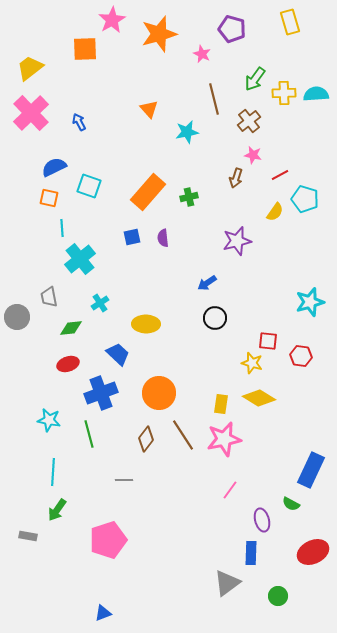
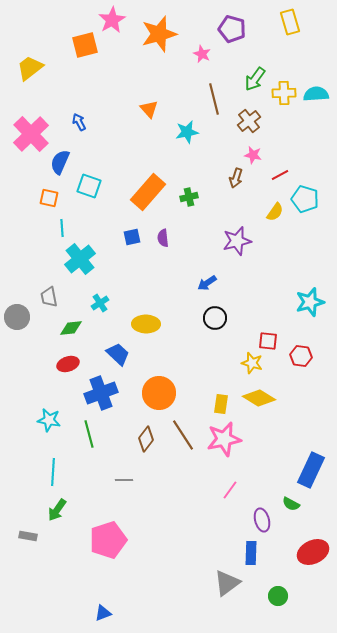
orange square at (85, 49): moved 4 px up; rotated 12 degrees counterclockwise
pink cross at (31, 113): moved 21 px down
blue semicircle at (54, 167): moved 6 px right, 5 px up; rotated 40 degrees counterclockwise
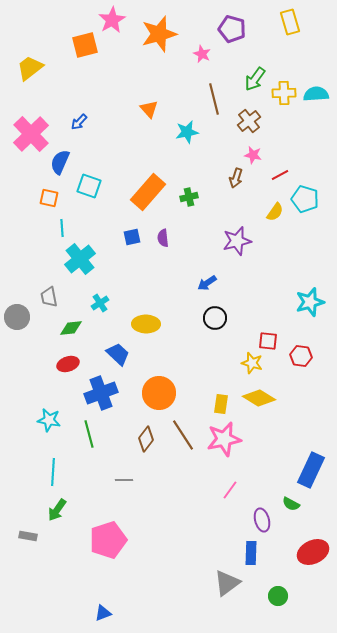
blue arrow at (79, 122): rotated 108 degrees counterclockwise
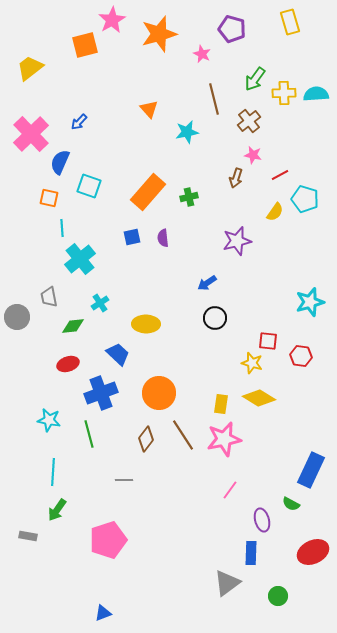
green diamond at (71, 328): moved 2 px right, 2 px up
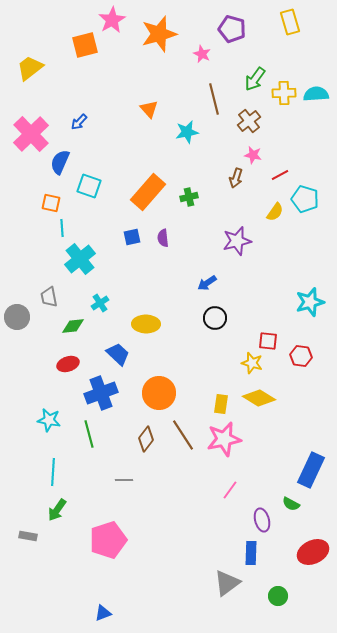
orange square at (49, 198): moved 2 px right, 5 px down
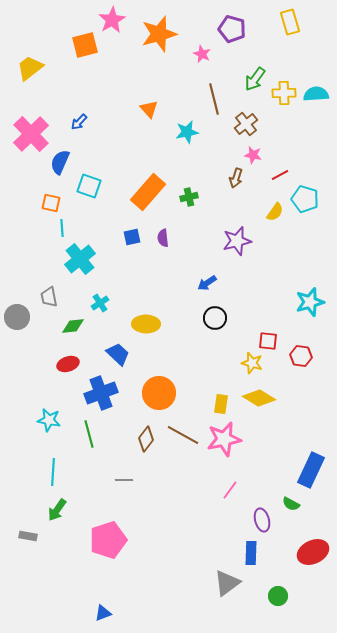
brown cross at (249, 121): moved 3 px left, 3 px down
brown line at (183, 435): rotated 28 degrees counterclockwise
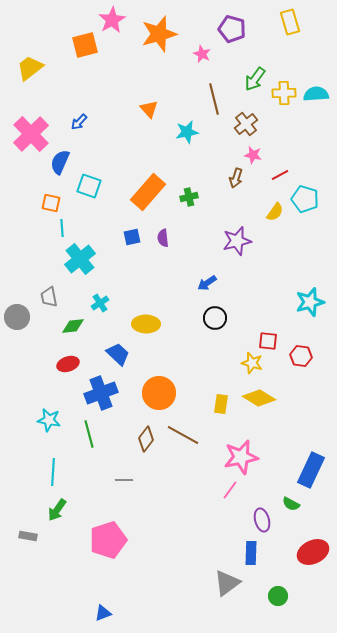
pink star at (224, 439): moved 17 px right, 18 px down
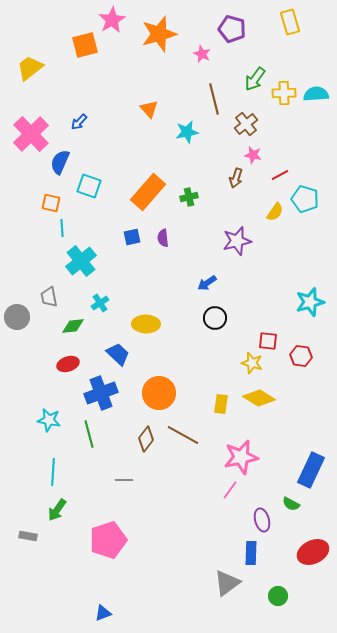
cyan cross at (80, 259): moved 1 px right, 2 px down
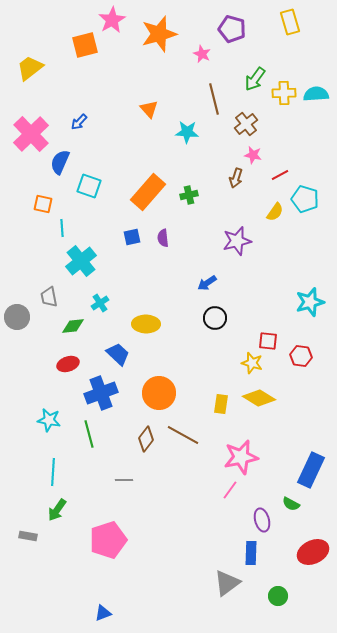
cyan star at (187, 132): rotated 15 degrees clockwise
green cross at (189, 197): moved 2 px up
orange square at (51, 203): moved 8 px left, 1 px down
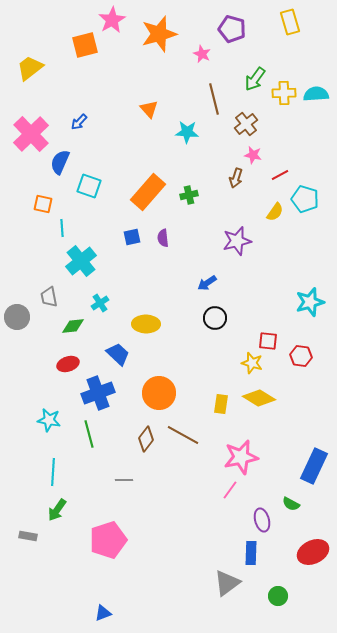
blue cross at (101, 393): moved 3 px left
blue rectangle at (311, 470): moved 3 px right, 4 px up
